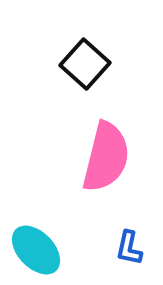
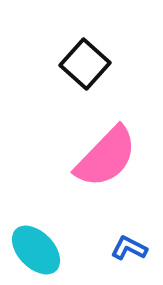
pink semicircle: rotated 30 degrees clockwise
blue L-shape: rotated 105 degrees clockwise
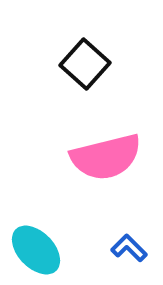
pink semicircle: rotated 32 degrees clockwise
blue L-shape: rotated 18 degrees clockwise
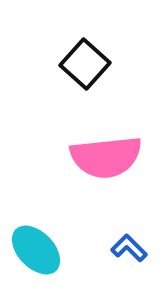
pink semicircle: rotated 8 degrees clockwise
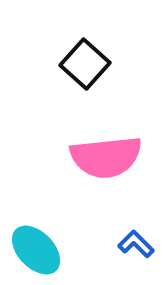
blue L-shape: moved 7 px right, 4 px up
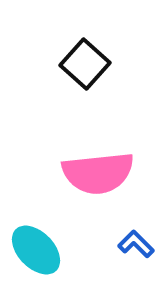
pink semicircle: moved 8 px left, 16 px down
